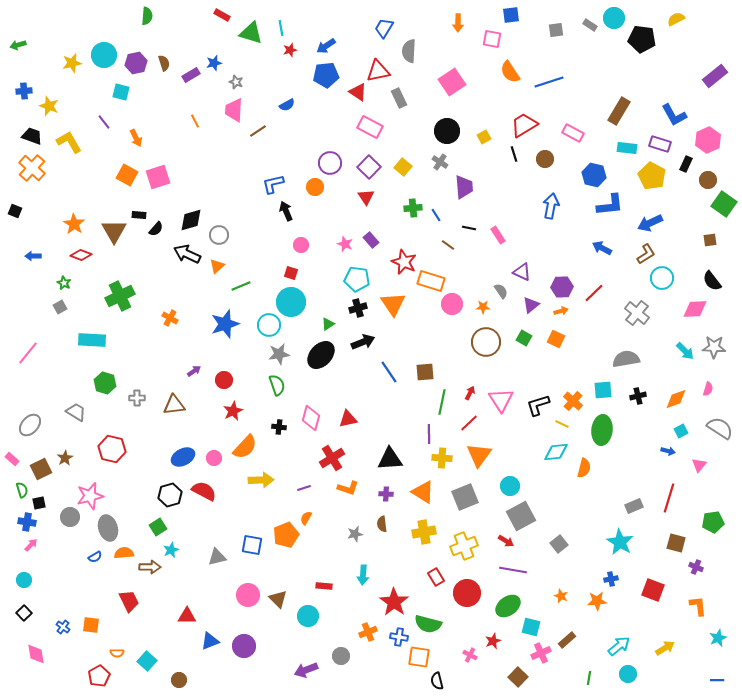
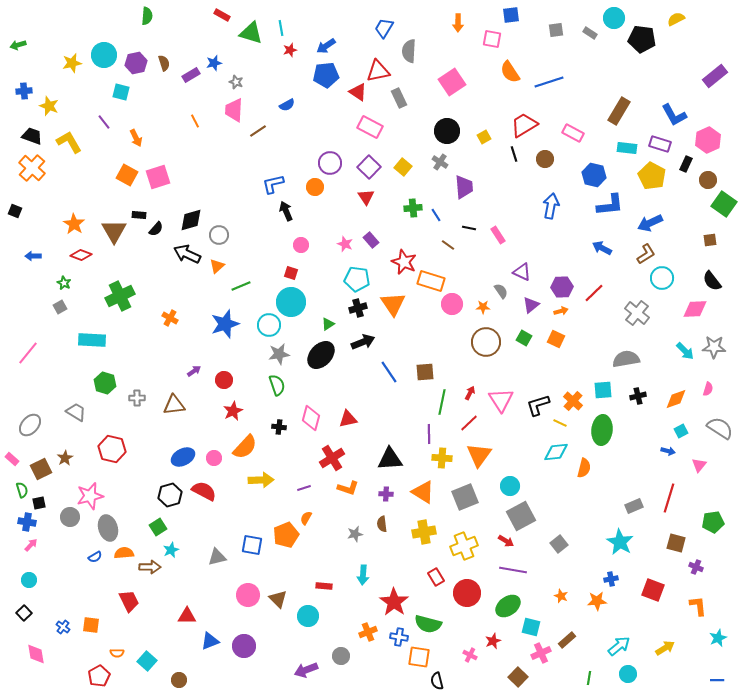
gray rectangle at (590, 25): moved 8 px down
yellow line at (562, 424): moved 2 px left, 1 px up
cyan circle at (24, 580): moved 5 px right
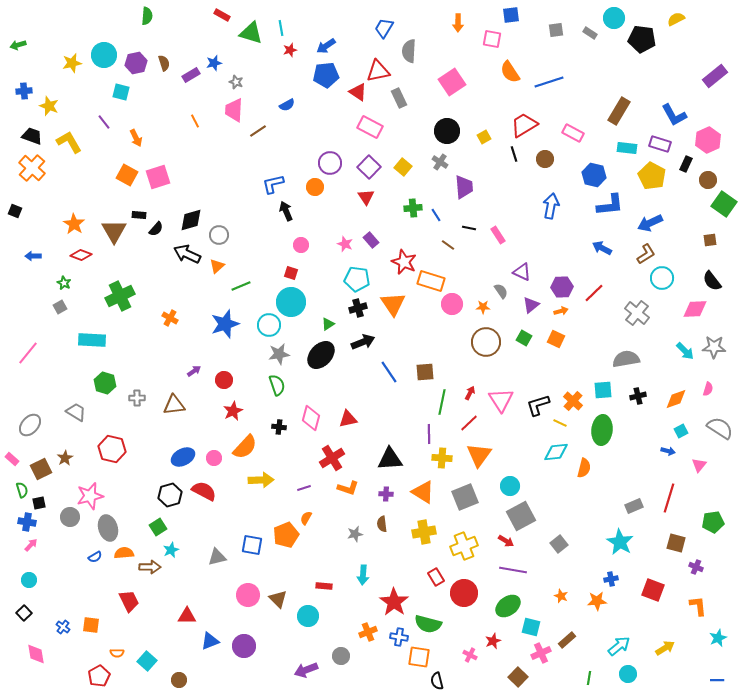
red circle at (467, 593): moved 3 px left
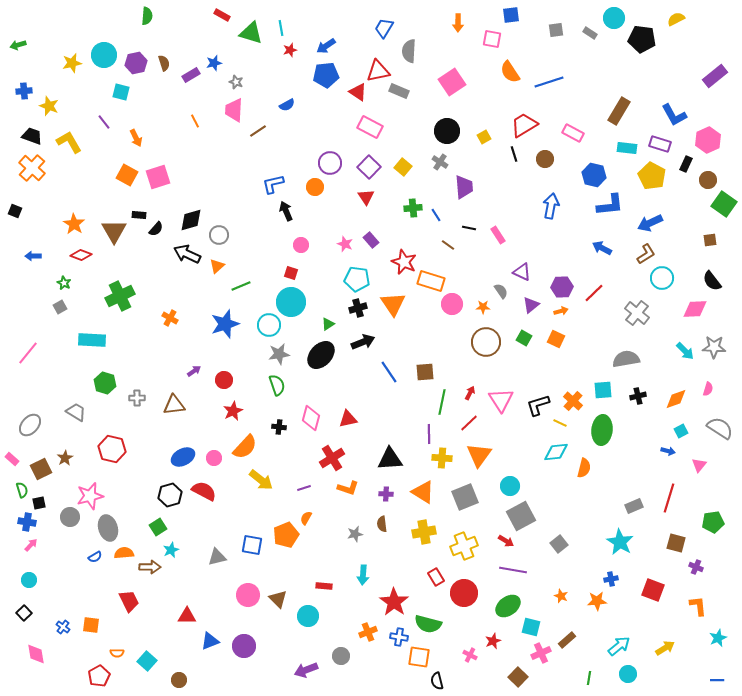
gray rectangle at (399, 98): moved 7 px up; rotated 42 degrees counterclockwise
yellow arrow at (261, 480): rotated 40 degrees clockwise
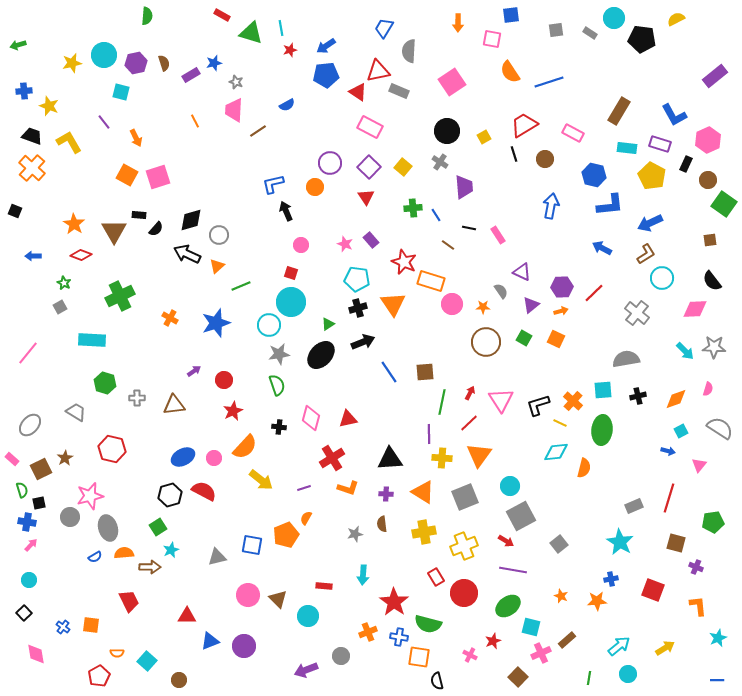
blue star at (225, 324): moved 9 px left, 1 px up
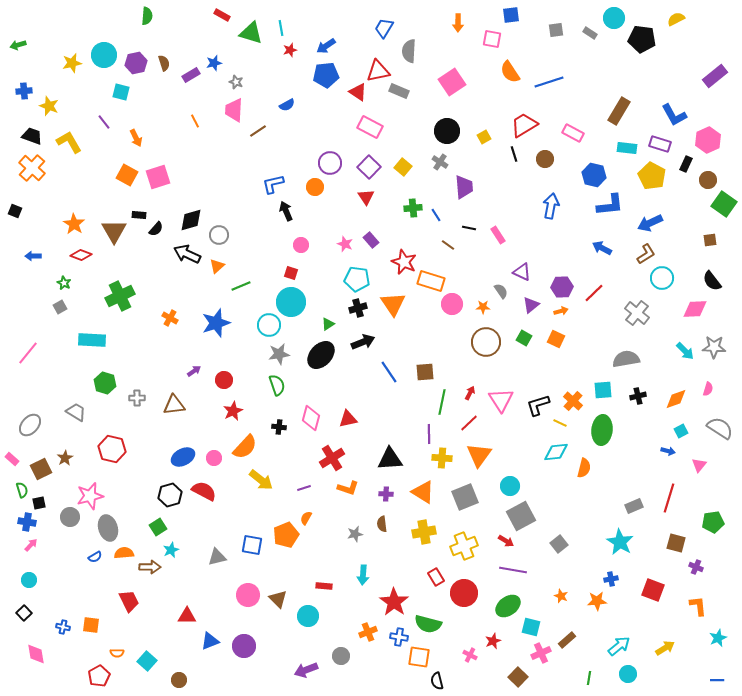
blue cross at (63, 627): rotated 24 degrees counterclockwise
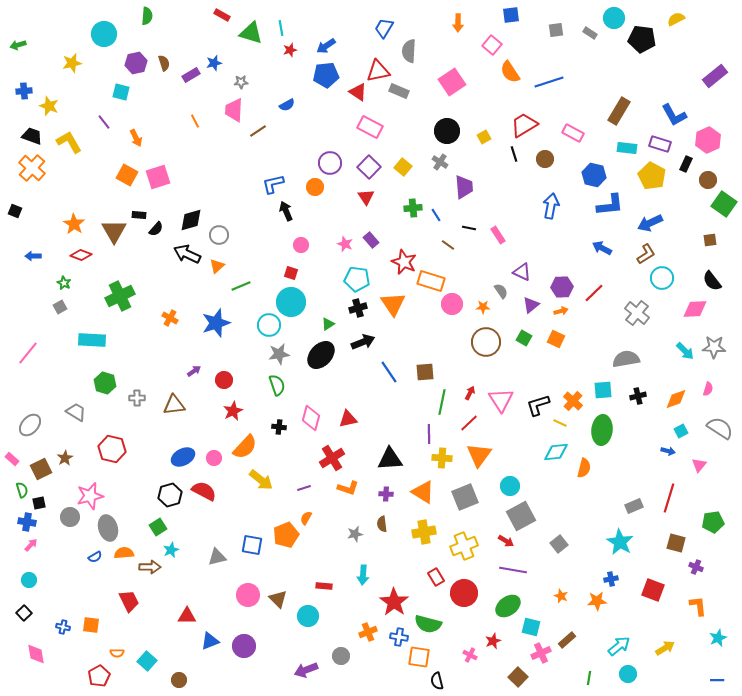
pink square at (492, 39): moved 6 px down; rotated 30 degrees clockwise
cyan circle at (104, 55): moved 21 px up
gray star at (236, 82): moved 5 px right; rotated 24 degrees counterclockwise
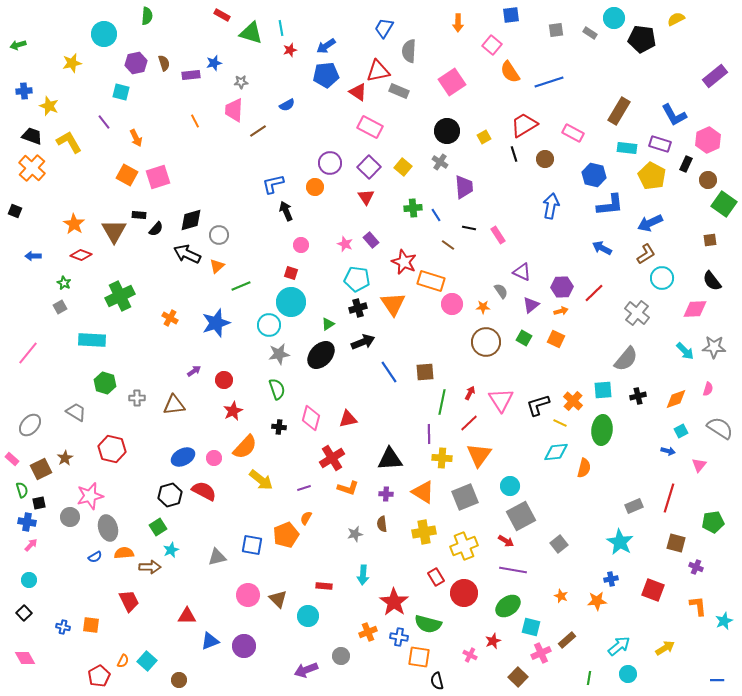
purple rectangle at (191, 75): rotated 24 degrees clockwise
gray semicircle at (626, 359): rotated 140 degrees clockwise
green semicircle at (277, 385): moved 4 px down
cyan star at (718, 638): moved 6 px right, 17 px up
orange semicircle at (117, 653): moved 6 px right, 8 px down; rotated 64 degrees counterclockwise
pink diamond at (36, 654): moved 11 px left, 4 px down; rotated 20 degrees counterclockwise
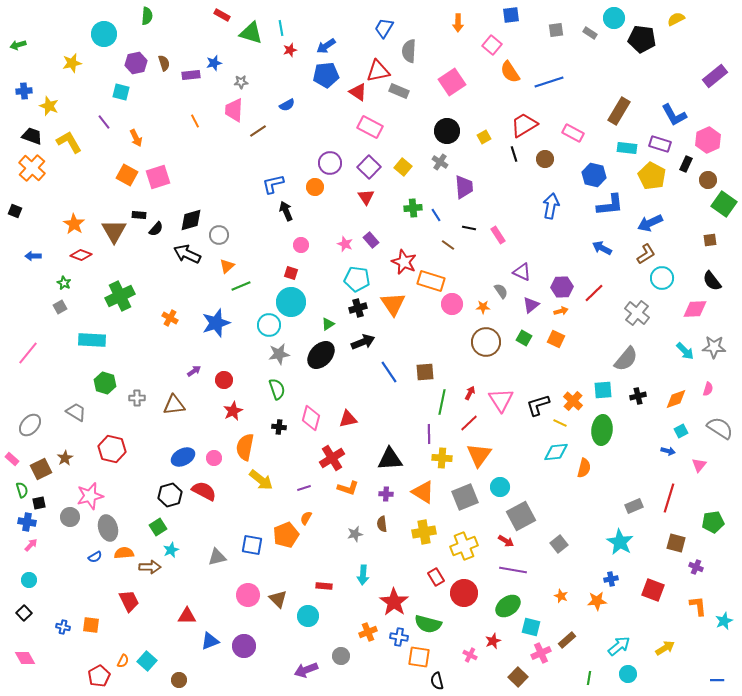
orange triangle at (217, 266): moved 10 px right
orange semicircle at (245, 447): rotated 148 degrees clockwise
cyan circle at (510, 486): moved 10 px left, 1 px down
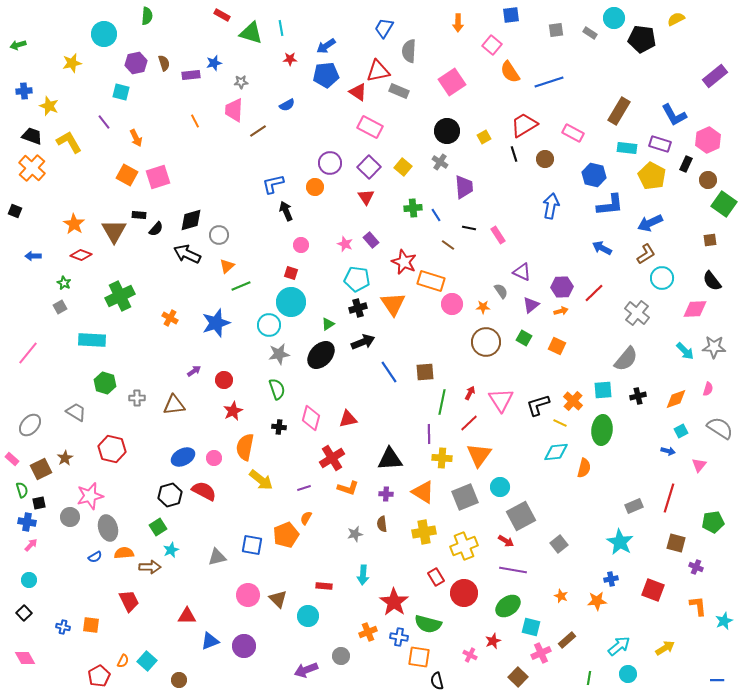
red star at (290, 50): moved 9 px down; rotated 16 degrees clockwise
orange square at (556, 339): moved 1 px right, 7 px down
